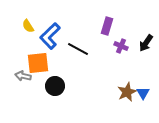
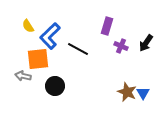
orange square: moved 4 px up
brown star: rotated 24 degrees counterclockwise
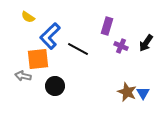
yellow semicircle: moved 9 px up; rotated 24 degrees counterclockwise
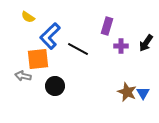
purple cross: rotated 24 degrees counterclockwise
